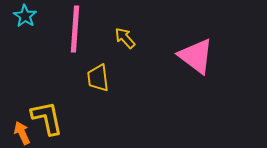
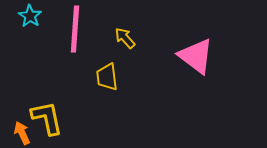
cyan star: moved 5 px right
yellow trapezoid: moved 9 px right, 1 px up
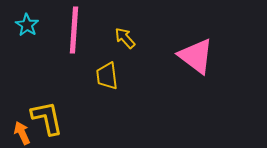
cyan star: moved 3 px left, 9 px down
pink line: moved 1 px left, 1 px down
yellow trapezoid: moved 1 px up
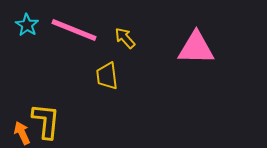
pink line: rotated 72 degrees counterclockwise
pink triangle: moved 8 px up; rotated 36 degrees counterclockwise
yellow L-shape: moved 1 px left, 3 px down; rotated 18 degrees clockwise
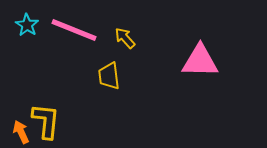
pink triangle: moved 4 px right, 13 px down
yellow trapezoid: moved 2 px right
orange arrow: moved 1 px left, 1 px up
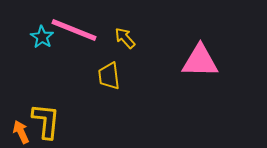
cyan star: moved 15 px right, 12 px down
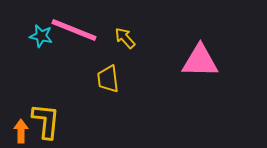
cyan star: moved 1 px left, 1 px up; rotated 20 degrees counterclockwise
yellow trapezoid: moved 1 px left, 3 px down
orange arrow: moved 1 px up; rotated 25 degrees clockwise
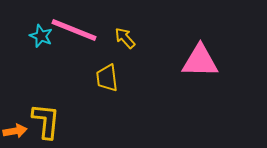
cyan star: rotated 10 degrees clockwise
yellow trapezoid: moved 1 px left, 1 px up
orange arrow: moved 6 px left; rotated 80 degrees clockwise
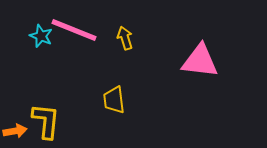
yellow arrow: rotated 25 degrees clockwise
pink triangle: rotated 6 degrees clockwise
yellow trapezoid: moved 7 px right, 22 px down
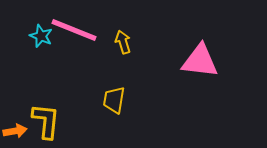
yellow arrow: moved 2 px left, 4 px down
yellow trapezoid: rotated 16 degrees clockwise
